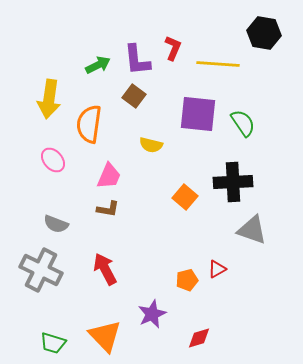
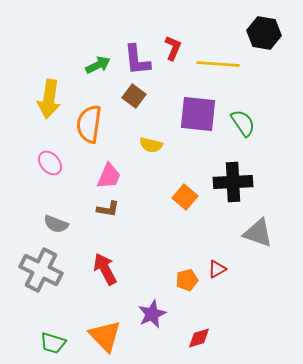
pink ellipse: moved 3 px left, 3 px down
gray triangle: moved 6 px right, 3 px down
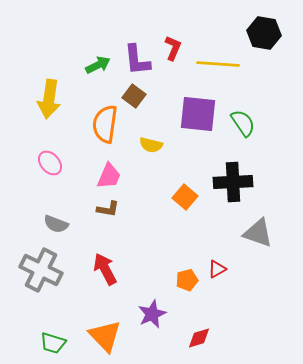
orange semicircle: moved 16 px right
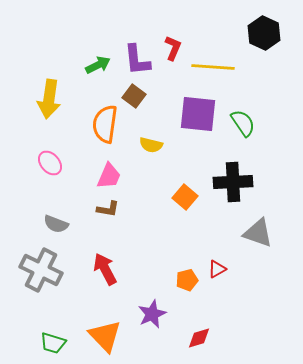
black hexagon: rotated 16 degrees clockwise
yellow line: moved 5 px left, 3 px down
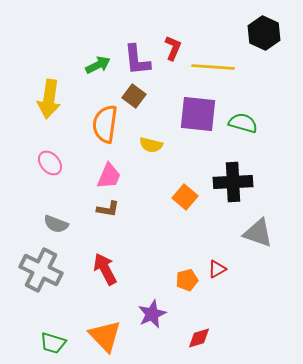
green semicircle: rotated 40 degrees counterclockwise
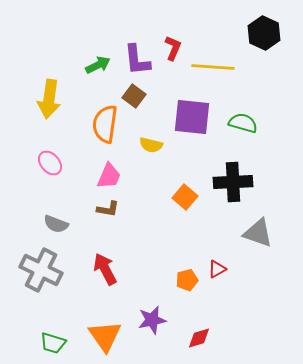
purple square: moved 6 px left, 3 px down
purple star: moved 6 px down; rotated 12 degrees clockwise
orange triangle: rotated 9 degrees clockwise
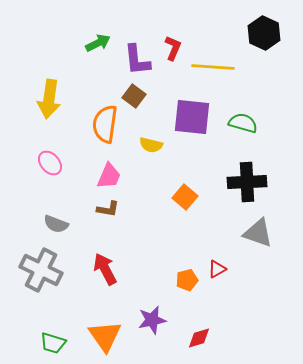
green arrow: moved 22 px up
black cross: moved 14 px right
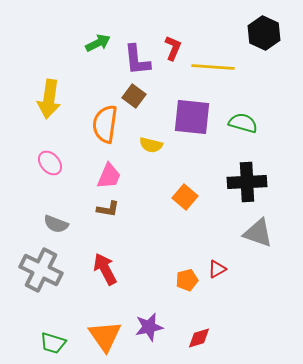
purple star: moved 3 px left, 7 px down
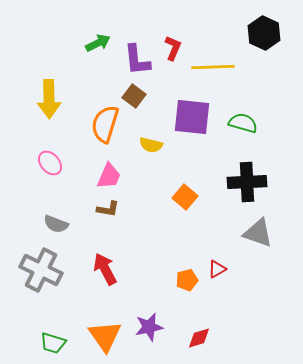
yellow line: rotated 6 degrees counterclockwise
yellow arrow: rotated 9 degrees counterclockwise
orange semicircle: rotated 9 degrees clockwise
